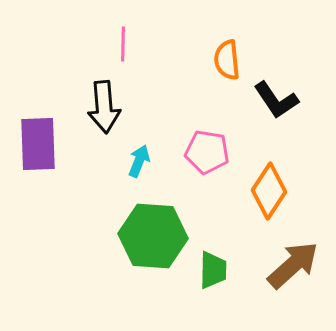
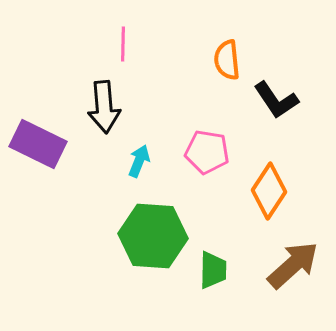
purple rectangle: rotated 62 degrees counterclockwise
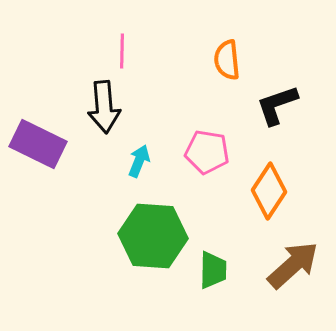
pink line: moved 1 px left, 7 px down
black L-shape: moved 1 px right, 5 px down; rotated 105 degrees clockwise
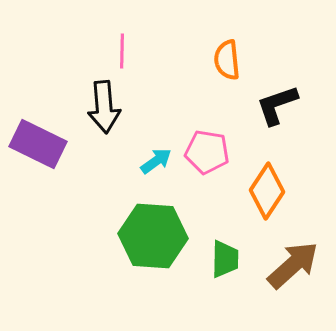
cyan arrow: moved 17 px right; rotated 32 degrees clockwise
orange diamond: moved 2 px left
green trapezoid: moved 12 px right, 11 px up
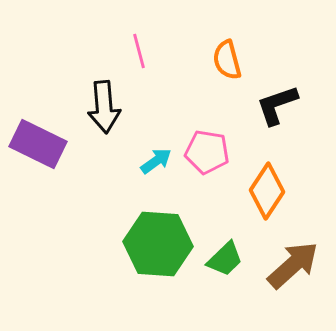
pink line: moved 17 px right; rotated 16 degrees counterclockwise
orange semicircle: rotated 9 degrees counterclockwise
green hexagon: moved 5 px right, 8 px down
green trapezoid: rotated 45 degrees clockwise
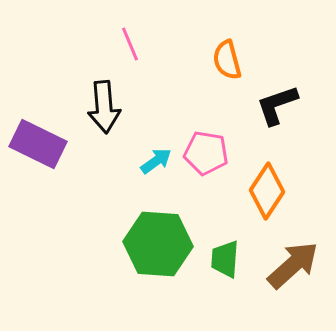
pink line: moved 9 px left, 7 px up; rotated 8 degrees counterclockwise
pink pentagon: moved 1 px left, 1 px down
green trapezoid: rotated 138 degrees clockwise
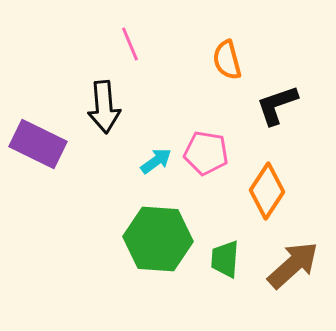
green hexagon: moved 5 px up
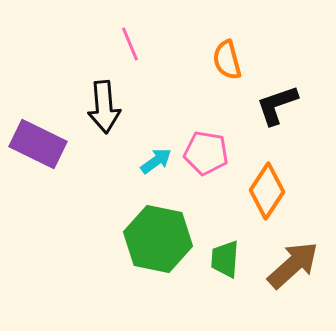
green hexagon: rotated 8 degrees clockwise
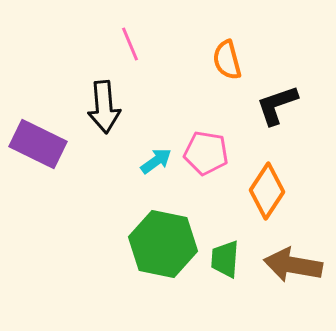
green hexagon: moved 5 px right, 5 px down
brown arrow: rotated 128 degrees counterclockwise
